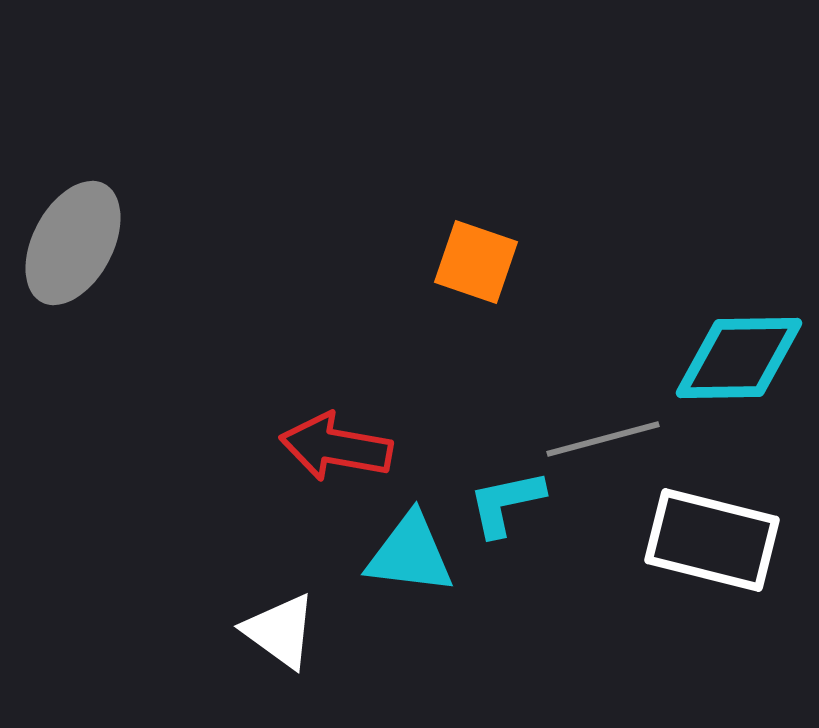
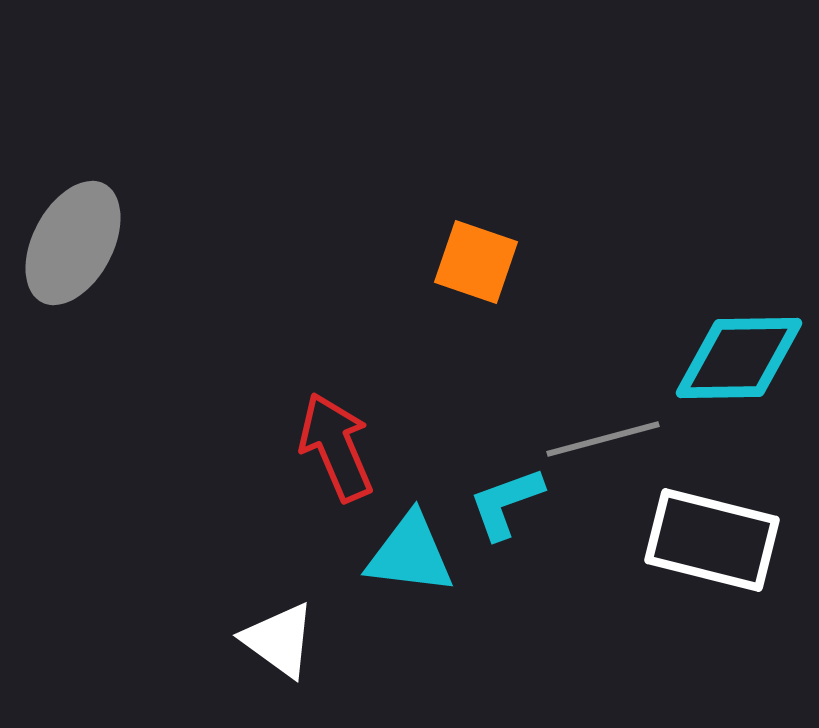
red arrow: rotated 57 degrees clockwise
cyan L-shape: rotated 8 degrees counterclockwise
white triangle: moved 1 px left, 9 px down
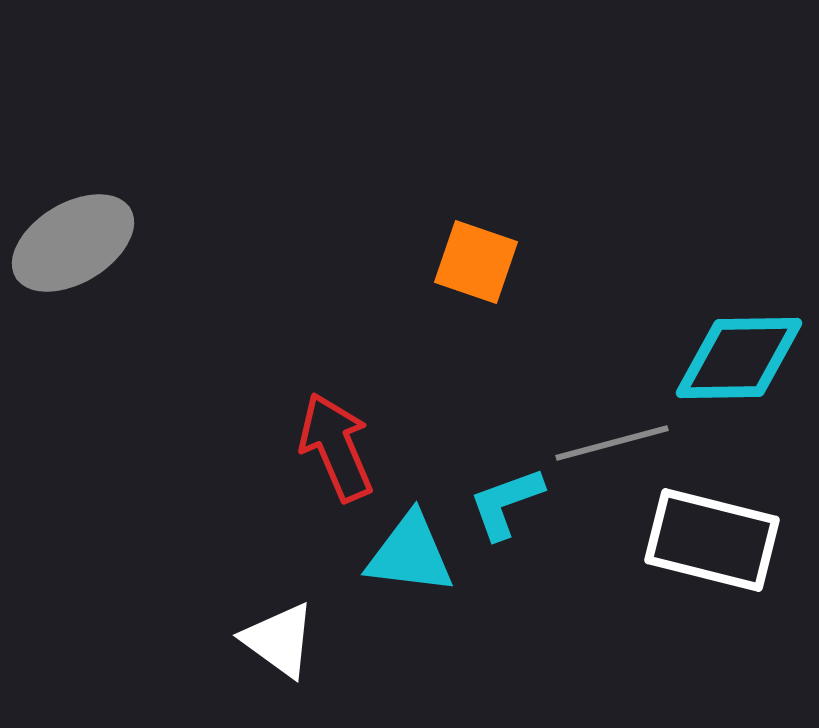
gray ellipse: rotated 31 degrees clockwise
gray line: moved 9 px right, 4 px down
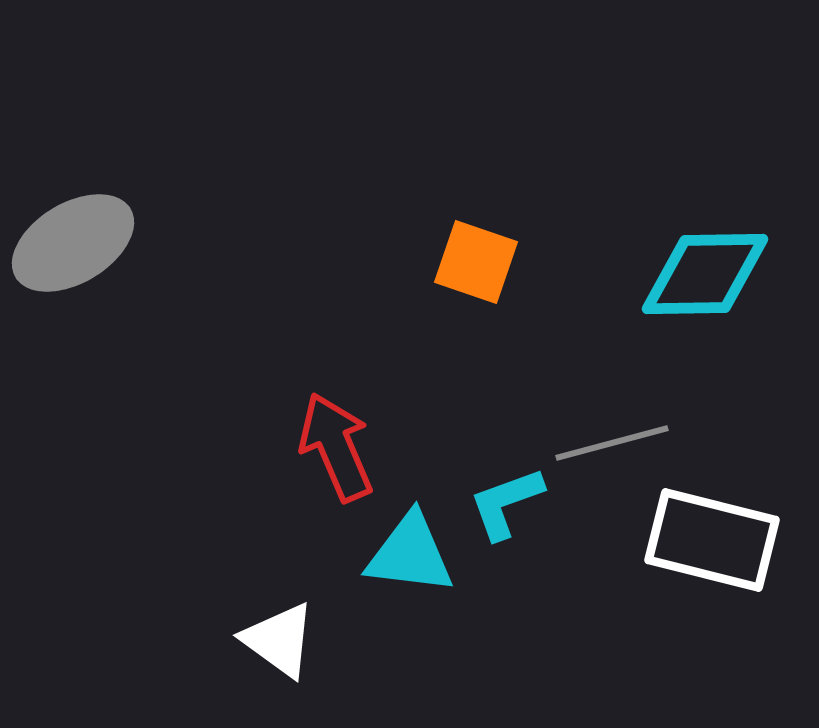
cyan diamond: moved 34 px left, 84 px up
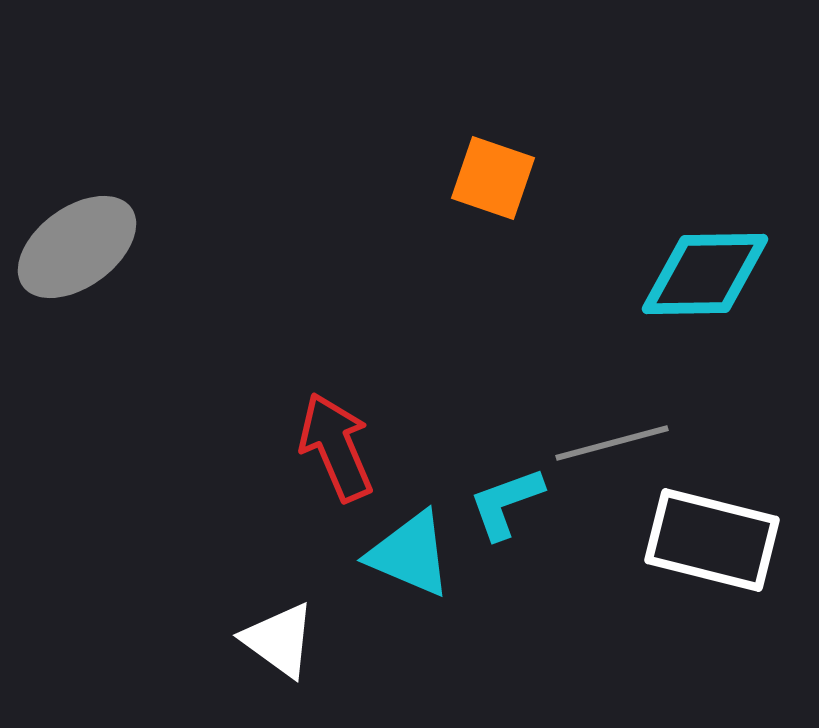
gray ellipse: moved 4 px right, 4 px down; rotated 5 degrees counterclockwise
orange square: moved 17 px right, 84 px up
cyan triangle: rotated 16 degrees clockwise
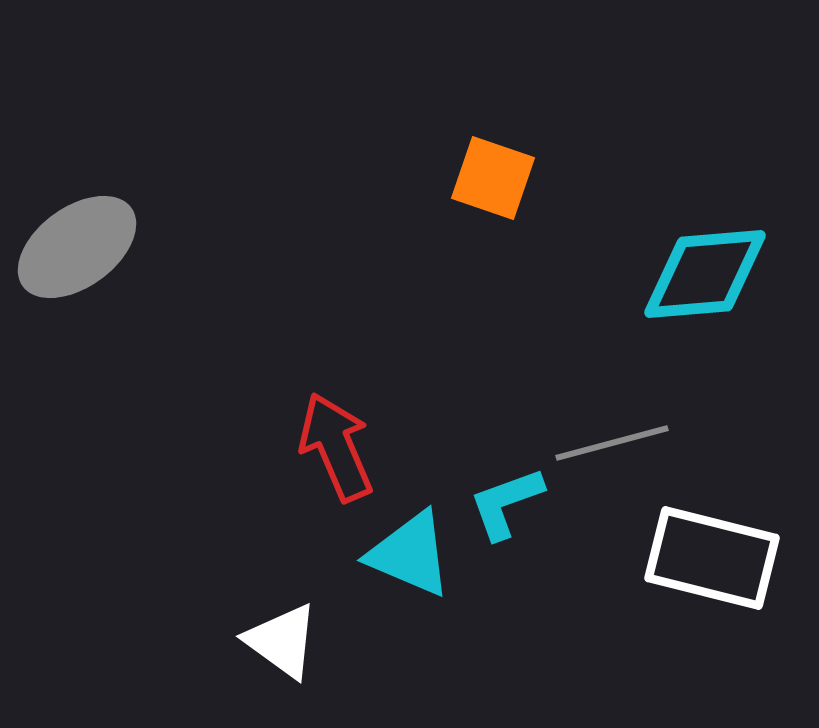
cyan diamond: rotated 4 degrees counterclockwise
white rectangle: moved 18 px down
white triangle: moved 3 px right, 1 px down
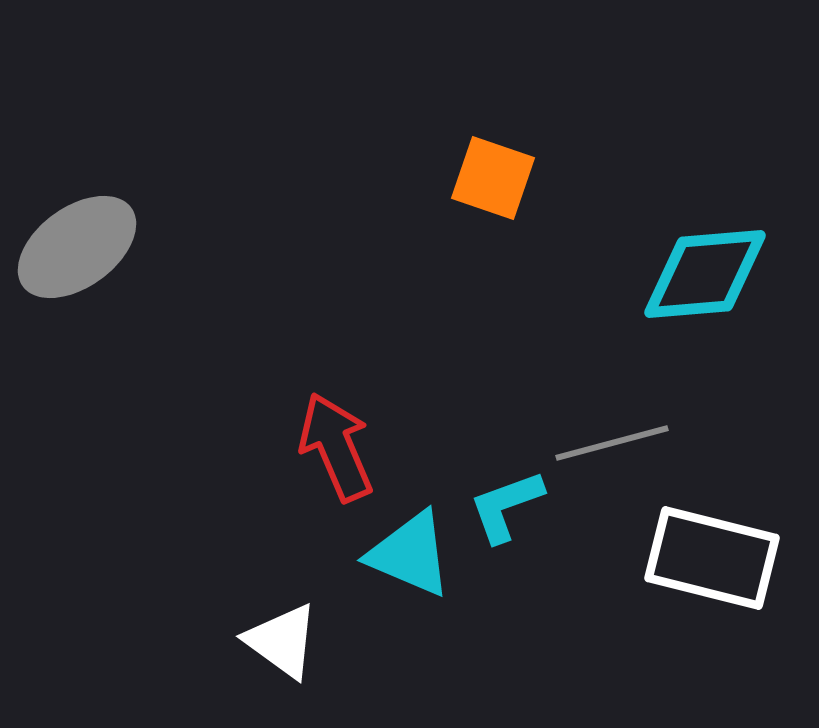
cyan L-shape: moved 3 px down
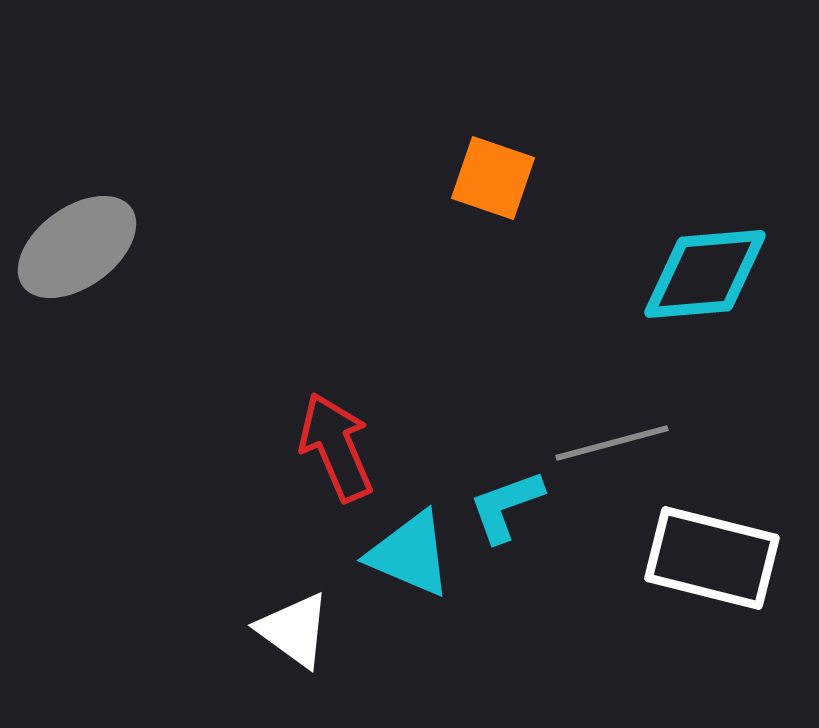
white triangle: moved 12 px right, 11 px up
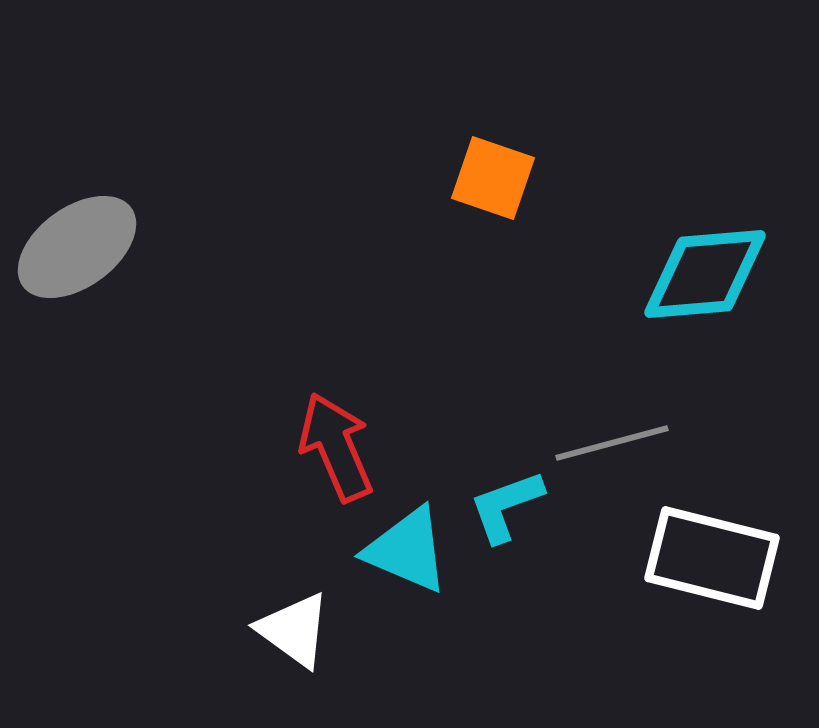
cyan triangle: moved 3 px left, 4 px up
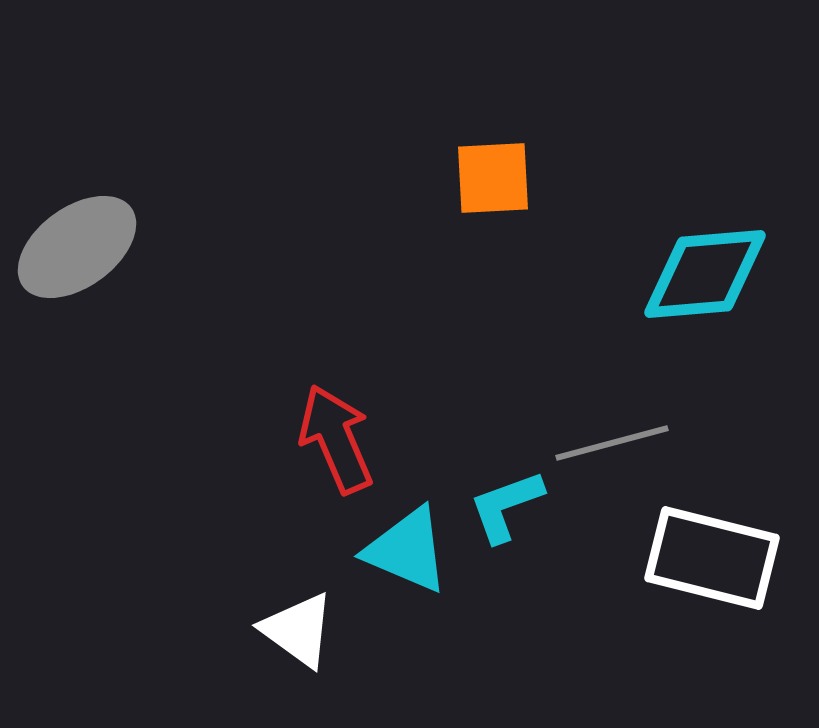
orange square: rotated 22 degrees counterclockwise
red arrow: moved 8 px up
white triangle: moved 4 px right
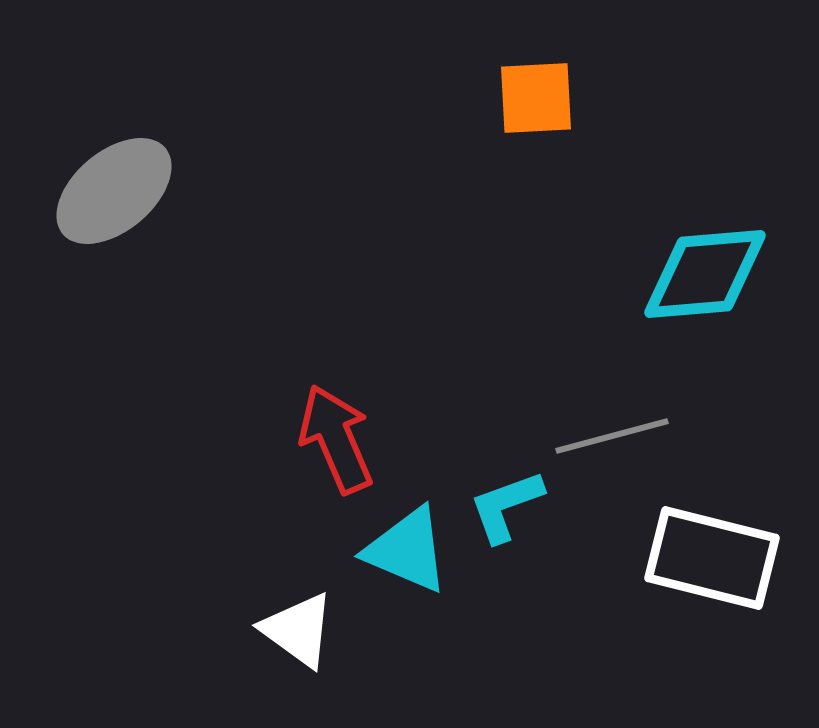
orange square: moved 43 px right, 80 px up
gray ellipse: moved 37 px right, 56 px up; rotated 4 degrees counterclockwise
gray line: moved 7 px up
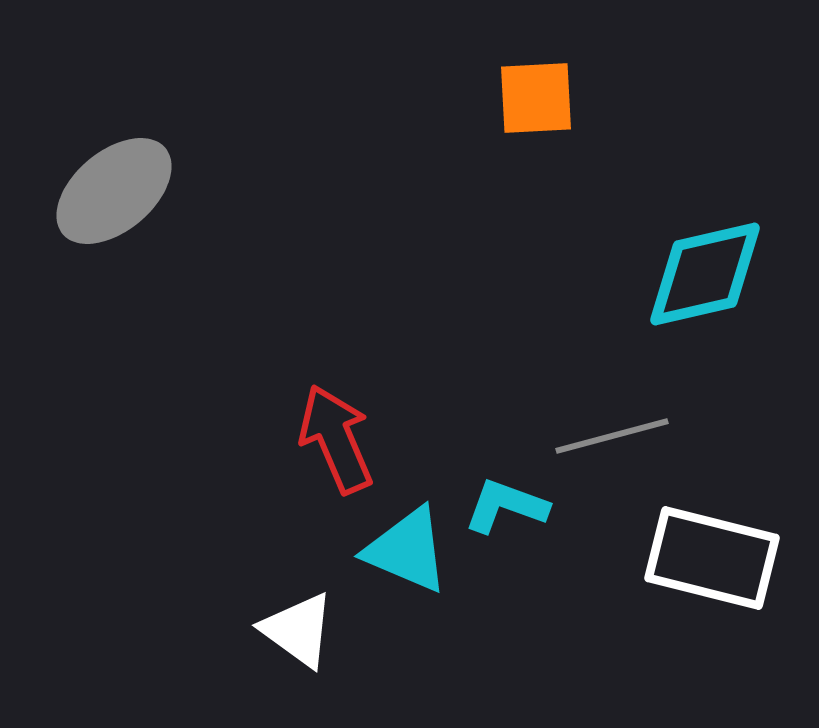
cyan diamond: rotated 8 degrees counterclockwise
cyan L-shape: rotated 40 degrees clockwise
